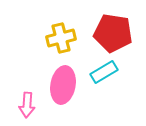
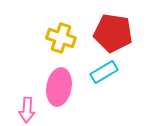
yellow cross: rotated 32 degrees clockwise
pink ellipse: moved 4 px left, 2 px down
pink arrow: moved 5 px down
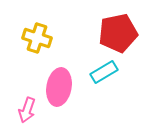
red pentagon: moved 5 px right; rotated 21 degrees counterclockwise
yellow cross: moved 24 px left
pink arrow: rotated 15 degrees clockwise
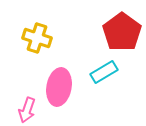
red pentagon: moved 4 px right, 1 px up; rotated 24 degrees counterclockwise
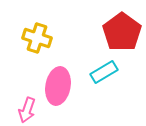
pink ellipse: moved 1 px left, 1 px up
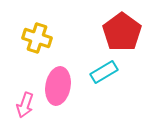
pink arrow: moved 2 px left, 5 px up
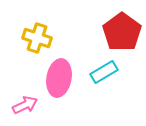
pink ellipse: moved 1 px right, 8 px up
pink arrow: rotated 135 degrees counterclockwise
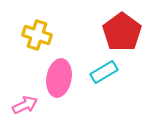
yellow cross: moved 3 px up
